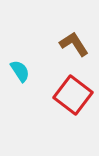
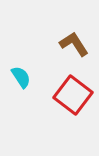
cyan semicircle: moved 1 px right, 6 px down
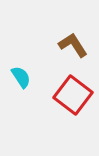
brown L-shape: moved 1 px left, 1 px down
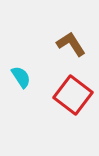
brown L-shape: moved 2 px left, 1 px up
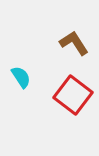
brown L-shape: moved 3 px right, 1 px up
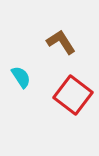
brown L-shape: moved 13 px left, 1 px up
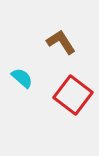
cyan semicircle: moved 1 px right, 1 px down; rotated 15 degrees counterclockwise
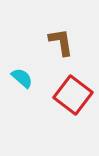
brown L-shape: rotated 24 degrees clockwise
